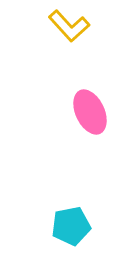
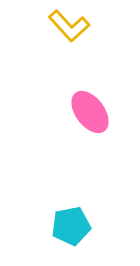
pink ellipse: rotated 12 degrees counterclockwise
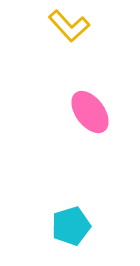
cyan pentagon: rotated 6 degrees counterclockwise
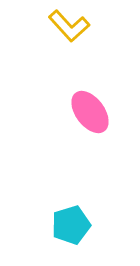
cyan pentagon: moved 1 px up
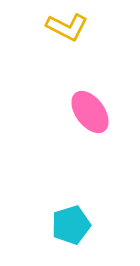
yellow L-shape: moved 2 px left, 1 px down; rotated 21 degrees counterclockwise
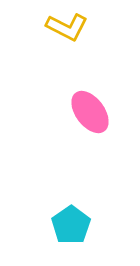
cyan pentagon: rotated 18 degrees counterclockwise
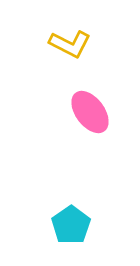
yellow L-shape: moved 3 px right, 17 px down
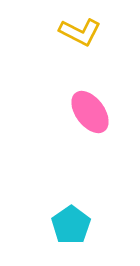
yellow L-shape: moved 10 px right, 12 px up
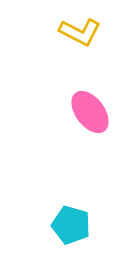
cyan pentagon: rotated 21 degrees counterclockwise
